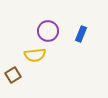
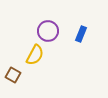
yellow semicircle: rotated 55 degrees counterclockwise
brown square: rotated 28 degrees counterclockwise
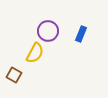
yellow semicircle: moved 2 px up
brown square: moved 1 px right
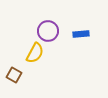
blue rectangle: rotated 63 degrees clockwise
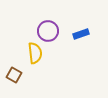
blue rectangle: rotated 14 degrees counterclockwise
yellow semicircle: rotated 35 degrees counterclockwise
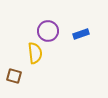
brown square: moved 1 px down; rotated 14 degrees counterclockwise
